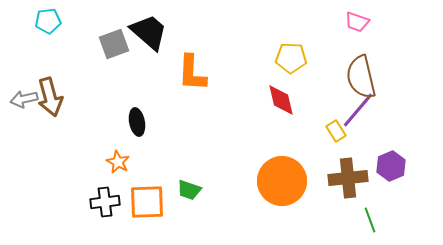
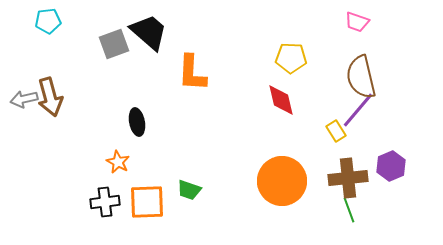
green line: moved 21 px left, 10 px up
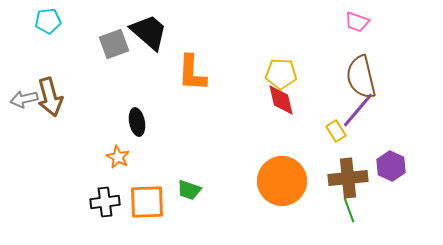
yellow pentagon: moved 10 px left, 16 px down
orange star: moved 5 px up
purple hexagon: rotated 12 degrees counterclockwise
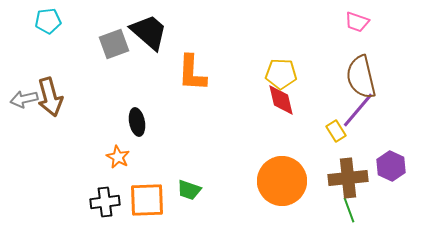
orange square: moved 2 px up
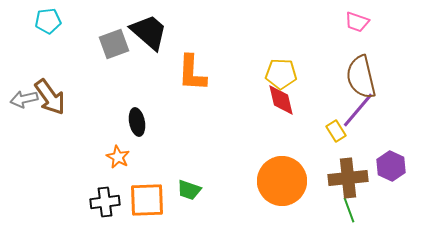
brown arrow: rotated 21 degrees counterclockwise
